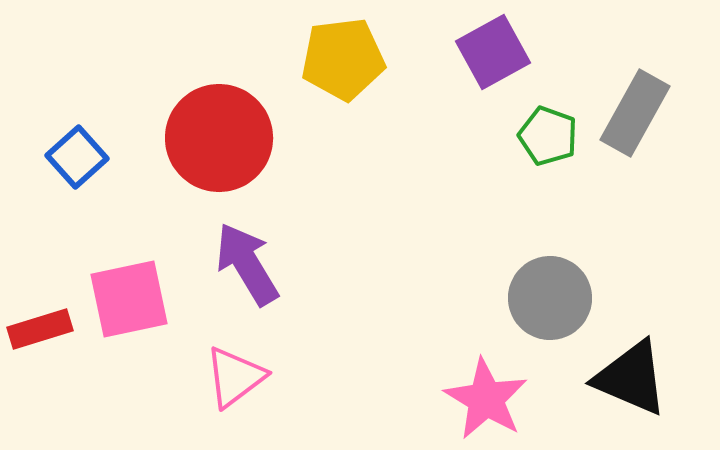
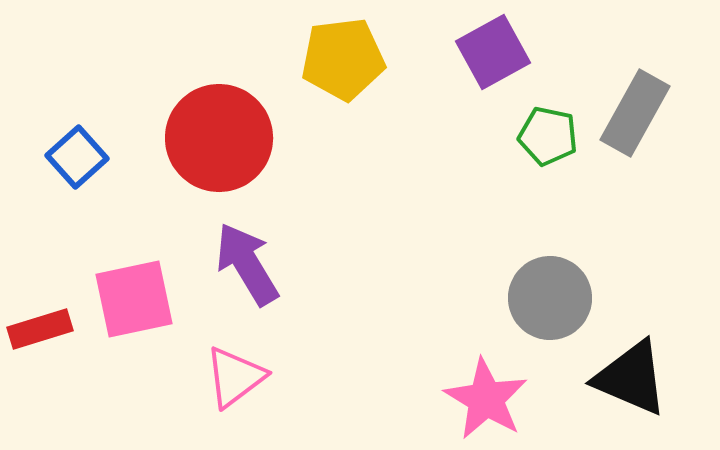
green pentagon: rotated 8 degrees counterclockwise
pink square: moved 5 px right
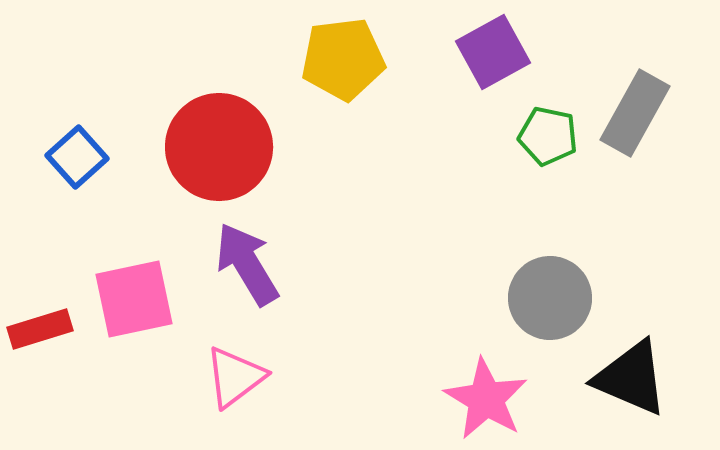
red circle: moved 9 px down
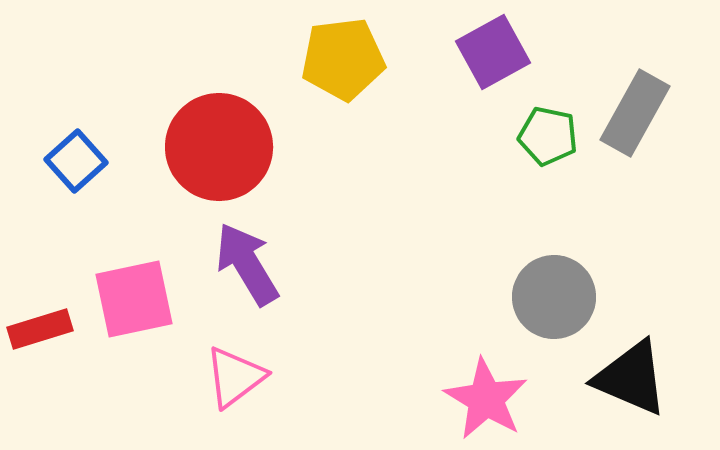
blue square: moved 1 px left, 4 px down
gray circle: moved 4 px right, 1 px up
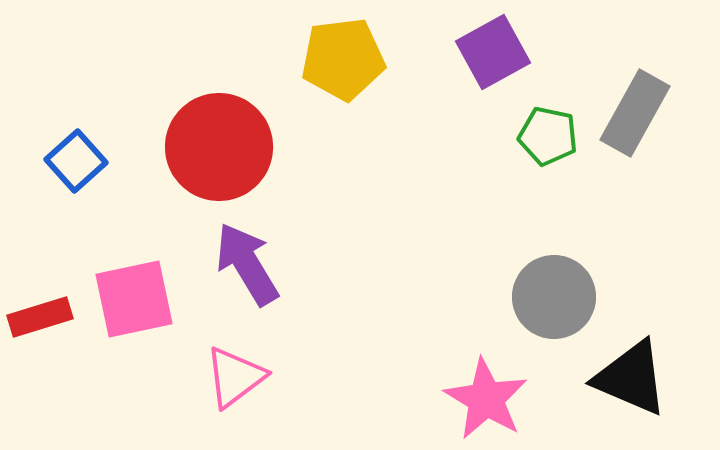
red rectangle: moved 12 px up
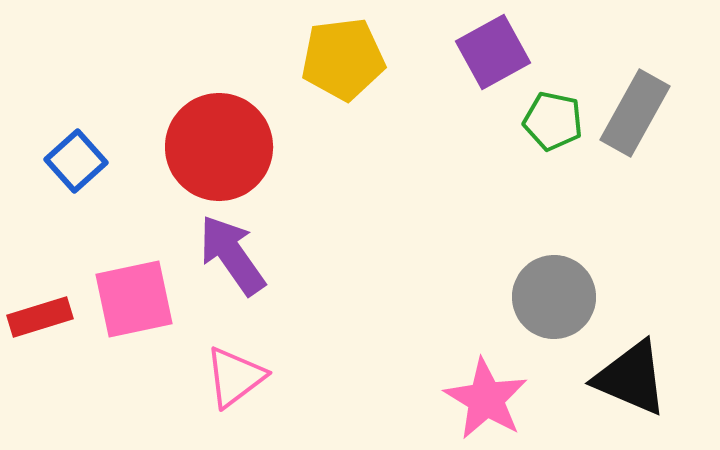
green pentagon: moved 5 px right, 15 px up
purple arrow: moved 15 px left, 9 px up; rotated 4 degrees counterclockwise
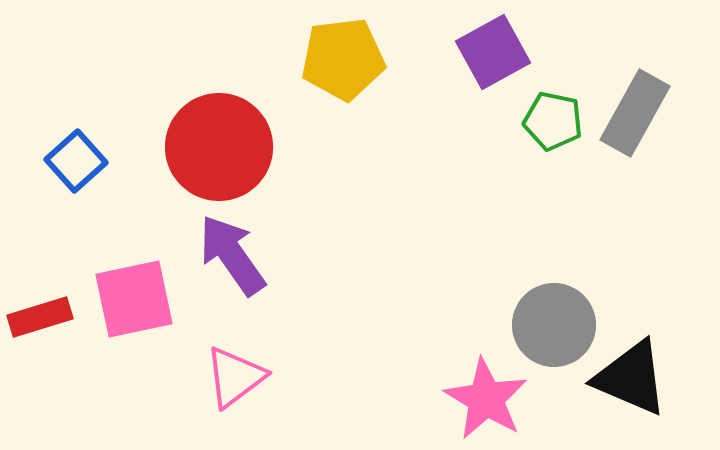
gray circle: moved 28 px down
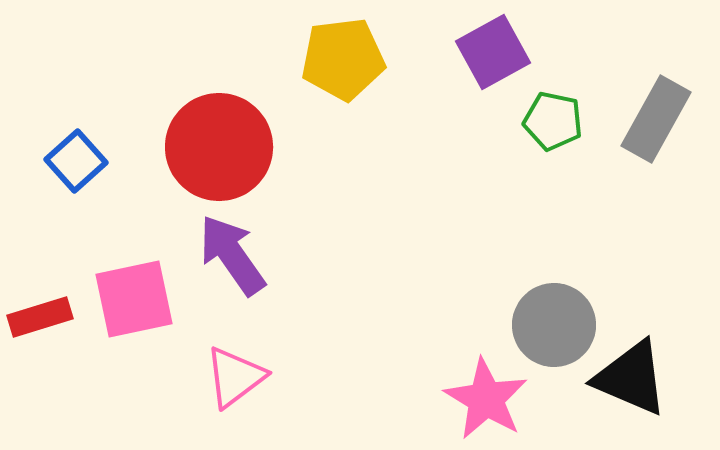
gray rectangle: moved 21 px right, 6 px down
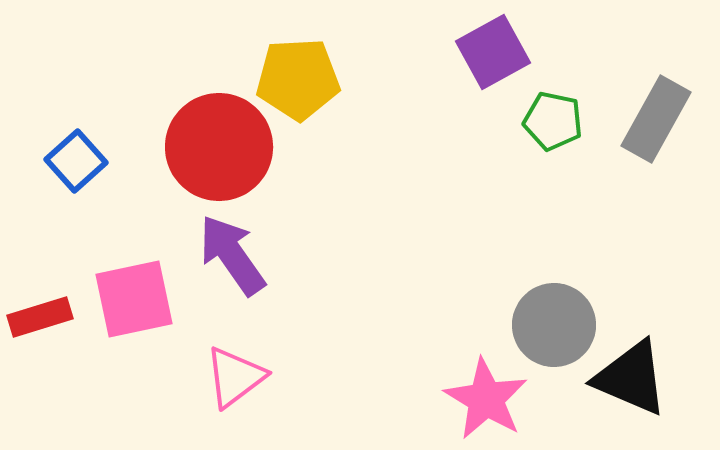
yellow pentagon: moved 45 px left, 20 px down; rotated 4 degrees clockwise
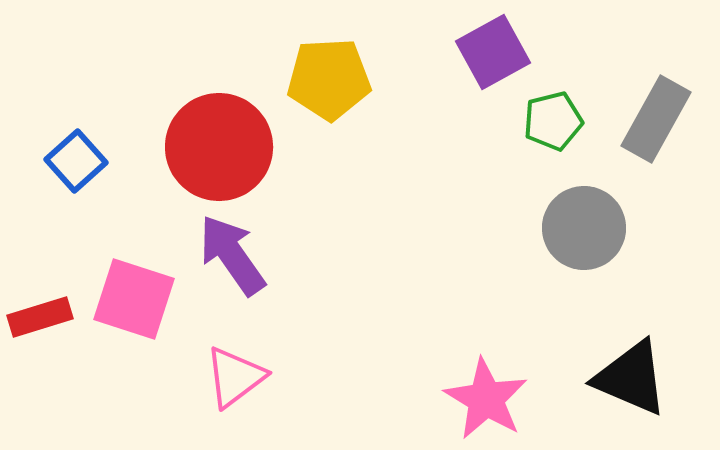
yellow pentagon: moved 31 px right
green pentagon: rotated 26 degrees counterclockwise
pink square: rotated 30 degrees clockwise
gray circle: moved 30 px right, 97 px up
